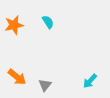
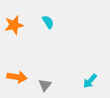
orange arrow: rotated 30 degrees counterclockwise
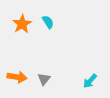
orange star: moved 8 px right, 1 px up; rotated 18 degrees counterclockwise
gray triangle: moved 1 px left, 6 px up
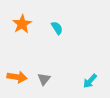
cyan semicircle: moved 9 px right, 6 px down
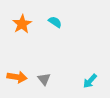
cyan semicircle: moved 2 px left, 6 px up; rotated 24 degrees counterclockwise
gray triangle: rotated 16 degrees counterclockwise
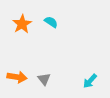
cyan semicircle: moved 4 px left
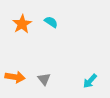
orange arrow: moved 2 px left
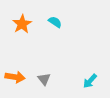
cyan semicircle: moved 4 px right
